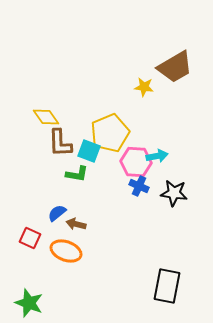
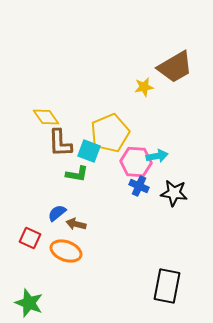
yellow star: rotated 18 degrees counterclockwise
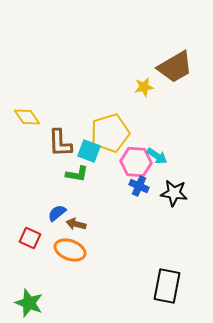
yellow diamond: moved 19 px left
yellow pentagon: rotated 6 degrees clockwise
cyan arrow: rotated 45 degrees clockwise
orange ellipse: moved 4 px right, 1 px up
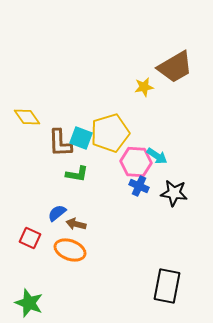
cyan square: moved 8 px left, 13 px up
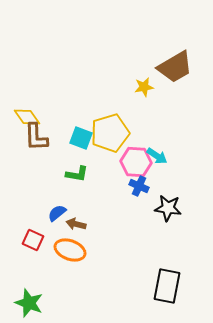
brown L-shape: moved 24 px left, 6 px up
black star: moved 6 px left, 15 px down
red square: moved 3 px right, 2 px down
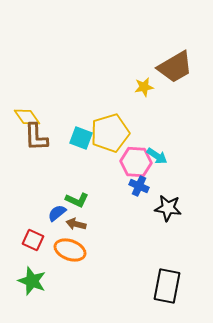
green L-shape: moved 26 px down; rotated 15 degrees clockwise
green star: moved 3 px right, 22 px up
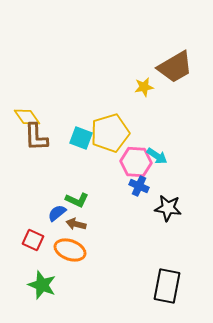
green star: moved 10 px right, 4 px down
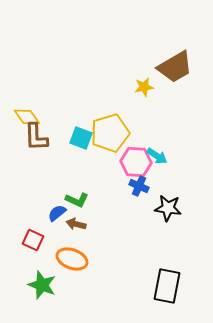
orange ellipse: moved 2 px right, 9 px down
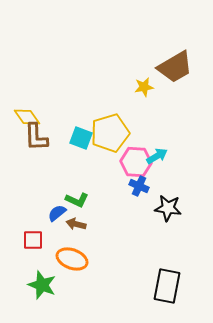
cyan arrow: rotated 65 degrees counterclockwise
red square: rotated 25 degrees counterclockwise
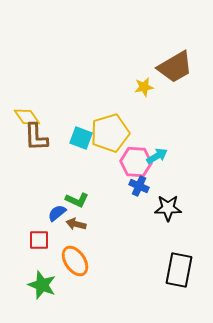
black star: rotated 8 degrees counterclockwise
red square: moved 6 px right
orange ellipse: moved 3 px right, 2 px down; rotated 36 degrees clockwise
black rectangle: moved 12 px right, 16 px up
